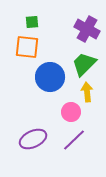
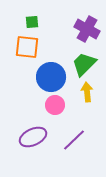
blue circle: moved 1 px right
pink circle: moved 16 px left, 7 px up
purple ellipse: moved 2 px up
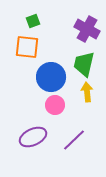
green square: moved 1 px right, 1 px up; rotated 16 degrees counterclockwise
green trapezoid: rotated 32 degrees counterclockwise
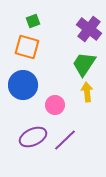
purple cross: moved 2 px right; rotated 10 degrees clockwise
orange square: rotated 10 degrees clockwise
green trapezoid: rotated 20 degrees clockwise
blue circle: moved 28 px left, 8 px down
purple line: moved 9 px left
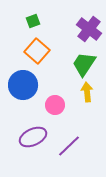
orange square: moved 10 px right, 4 px down; rotated 25 degrees clockwise
purple line: moved 4 px right, 6 px down
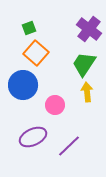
green square: moved 4 px left, 7 px down
orange square: moved 1 px left, 2 px down
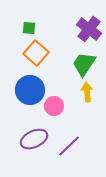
green square: rotated 24 degrees clockwise
blue circle: moved 7 px right, 5 px down
pink circle: moved 1 px left, 1 px down
purple ellipse: moved 1 px right, 2 px down
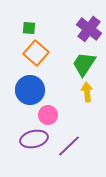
pink circle: moved 6 px left, 9 px down
purple ellipse: rotated 12 degrees clockwise
